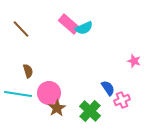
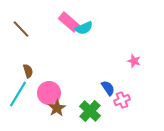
pink rectangle: moved 2 px up
cyan line: rotated 68 degrees counterclockwise
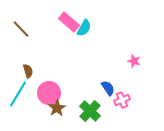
cyan semicircle: rotated 36 degrees counterclockwise
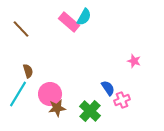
cyan semicircle: moved 11 px up
pink circle: moved 1 px right, 1 px down
brown star: rotated 24 degrees clockwise
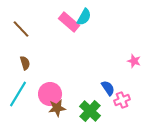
brown semicircle: moved 3 px left, 8 px up
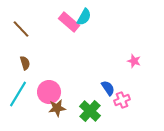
pink circle: moved 1 px left, 2 px up
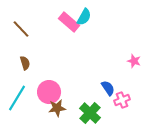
cyan line: moved 1 px left, 4 px down
green cross: moved 2 px down
